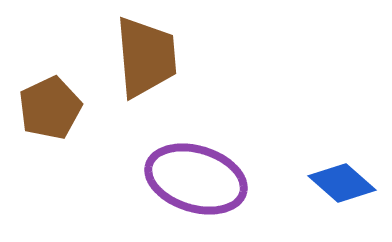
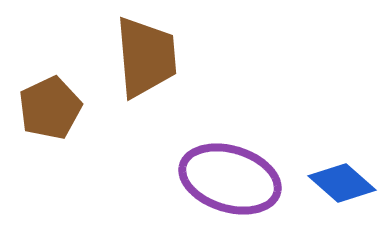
purple ellipse: moved 34 px right
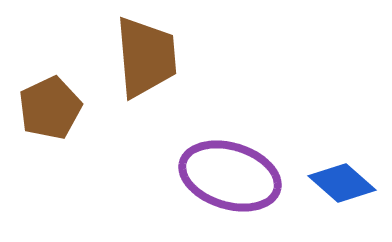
purple ellipse: moved 3 px up
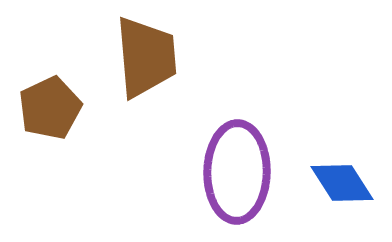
purple ellipse: moved 7 px right, 4 px up; rotated 74 degrees clockwise
blue diamond: rotated 16 degrees clockwise
